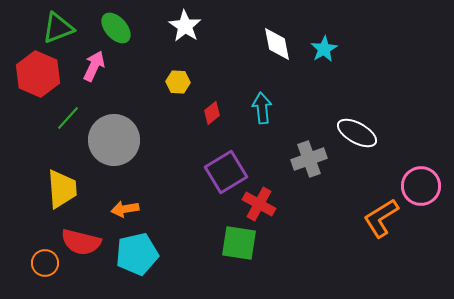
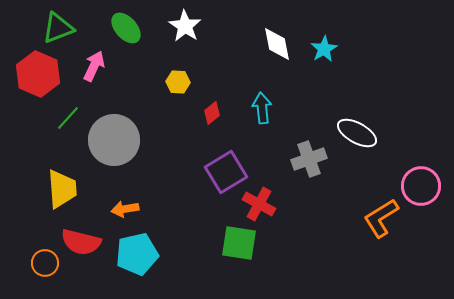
green ellipse: moved 10 px right
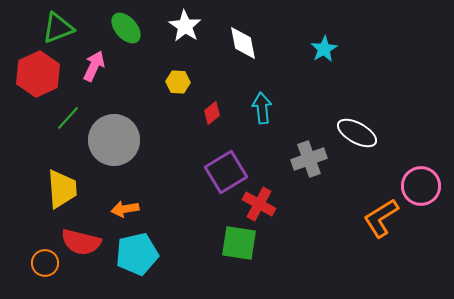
white diamond: moved 34 px left, 1 px up
red hexagon: rotated 12 degrees clockwise
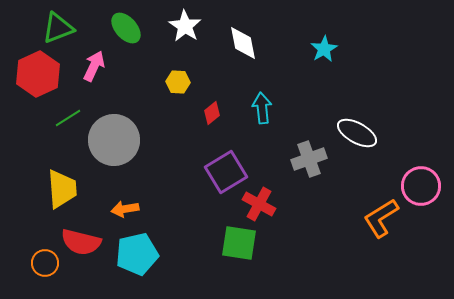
green line: rotated 16 degrees clockwise
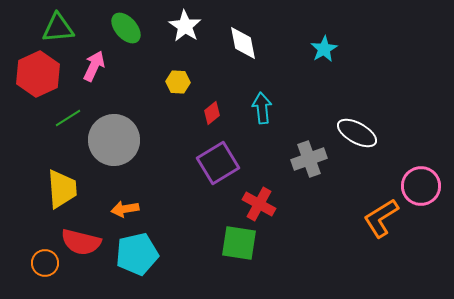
green triangle: rotated 16 degrees clockwise
purple square: moved 8 px left, 9 px up
